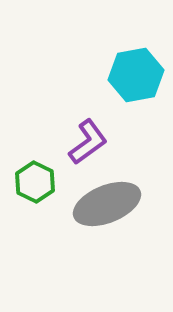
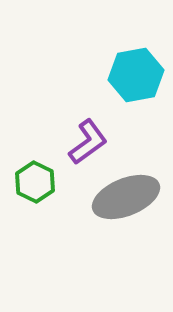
gray ellipse: moved 19 px right, 7 px up
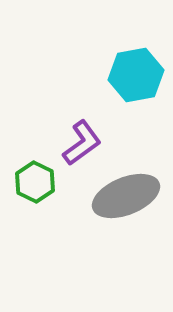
purple L-shape: moved 6 px left, 1 px down
gray ellipse: moved 1 px up
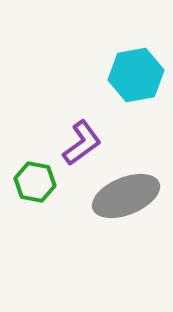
green hexagon: rotated 15 degrees counterclockwise
